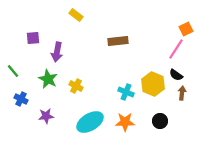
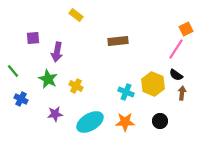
purple star: moved 9 px right, 2 px up
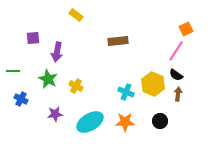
pink line: moved 2 px down
green line: rotated 48 degrees counterclockwise
brown arrow: moved 4 px left, 1 px down
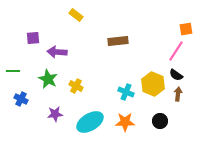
orange square: rotated 16 degrees clockwise
purple arrow: rotated 84 degrees clockwise
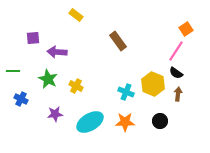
orange square: rotated 24 degrees counterclockwise
brown rectangle: rotated 60 degrees clockwise
black semicircle: moved 2 px up
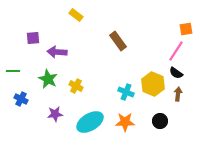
orange square: rotated 24 degrees clockwise
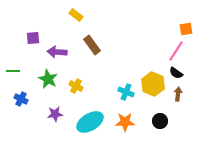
brown rectangle: moved 26 px left, 4 px down
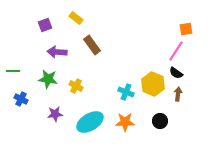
yellow rectangle: moved 3 px down
purple square: moved 12 px right, 13 px up; rotated 16 degrees counterclockwise
green star: rotated 18 degrees counterclockwise
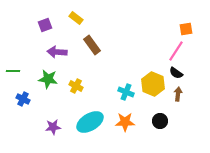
blue cross: moved 2 px right
purple star: moved 2 px left, 13 px down
